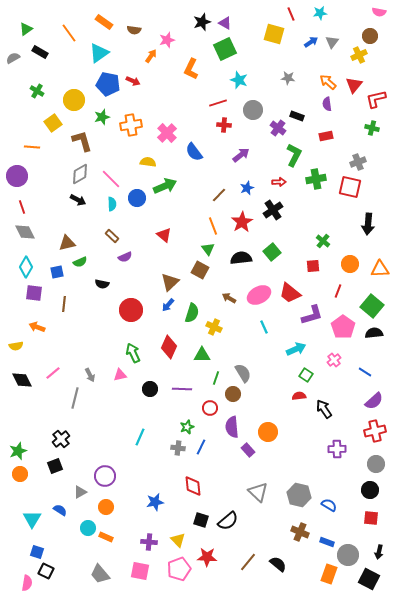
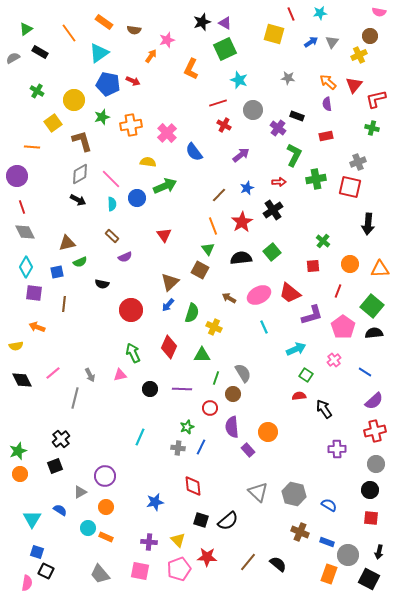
red cross at (224, 125): rotated 24 degrees clockwise
red triangle at (164, 235): rotated 14 degrees clockwise
gray hexagon at (299, 495): moved 5 px left, 1 px up
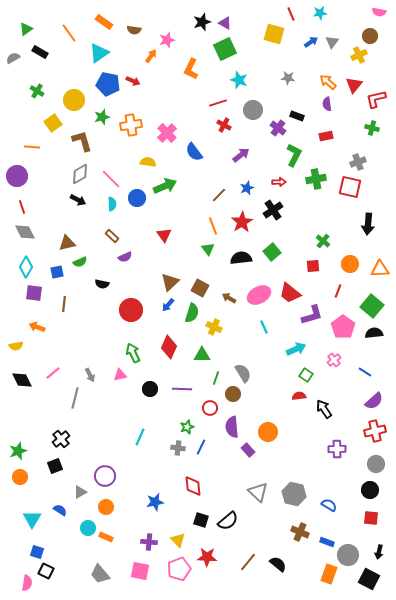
brown square at (200, 270): moved 18 px down
orange circle at (20, 474): moved 3 px down
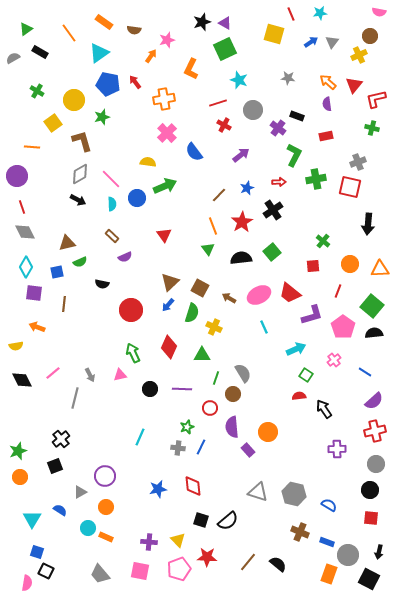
red arrow at (133, 81): moved 2 px right, 1 px down; rotated 152 degrees counterclockwise
orange cross at (131, 125): moved 33 px right, 26 px up
gray triangle at (258, 492): rotated 25 degrees counterclockwise
blue star at (155, 502): moved 3 px right, 13 px up
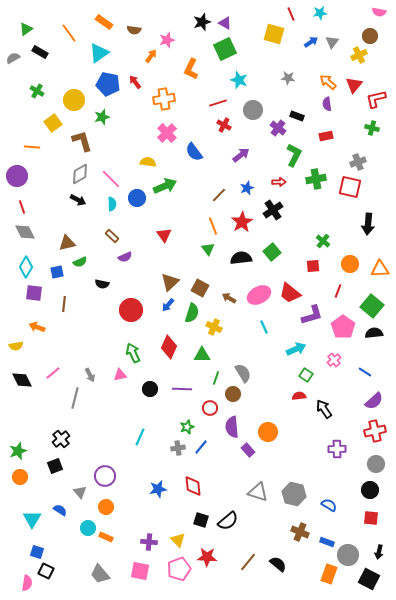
blue line at (201, 447): rotated 14 degrees clockwise
gray cross at (178, 448): rotated 16 degrees counterclockwise
gray triangle at (80, 492): rotated 40 degrees counterclockwise
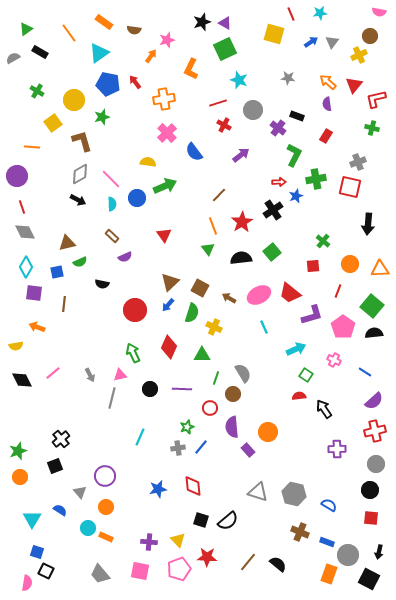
red rectangle at (326, 136): rotated 48 degrees counterclockwise
blue star at (247, 188): moved 49 px right, 8 px down
red circle at (131, 310): moved 4 px right
pink cross at (334, 360): rotated 24 degrees counterclockwise
gray line at (75, 398): moved 37 px right
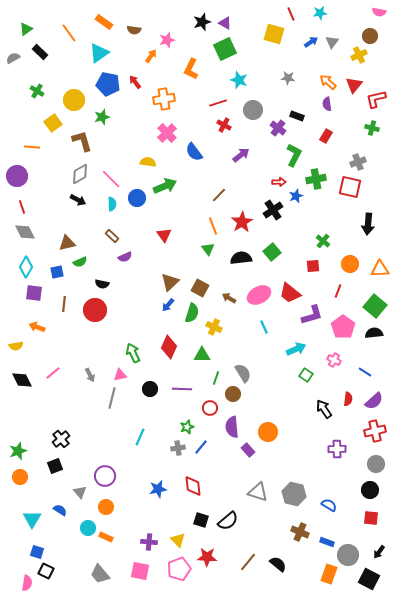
black rectangle at (40, 52): rotated 14 degrees clockwise
green square at (372, 306): moved 3 px right
red circle at (135, 310): moved 40 px left
red semicircle at (299, 396): moved 49 px right, 3 px down; rotated 104 degrees clockwise
black arrow at (379, 552): rotated 24 degrees clockwise
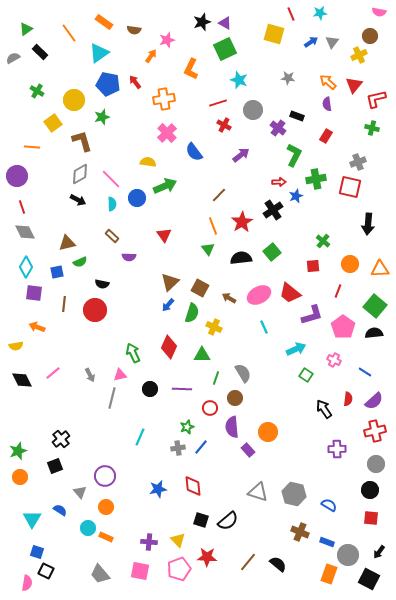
purple semicircle at (125, 257): moved 4 px right; rotated 24 degrees clockwise
brown circle at (233, 394): moved 2 px right, 4 px down
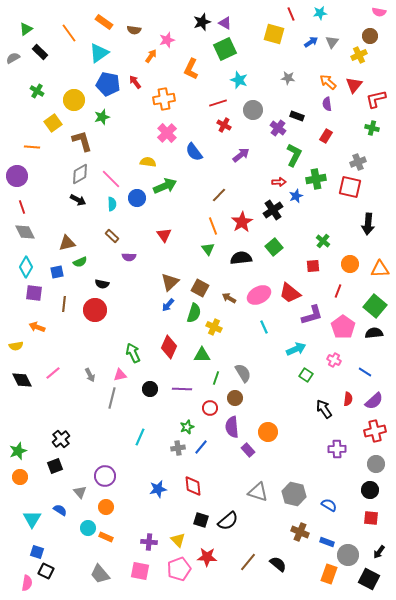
green square at (272, 252): moved 2 px right, 5 px up
green semicircle at (192, 313): moved 2 px right
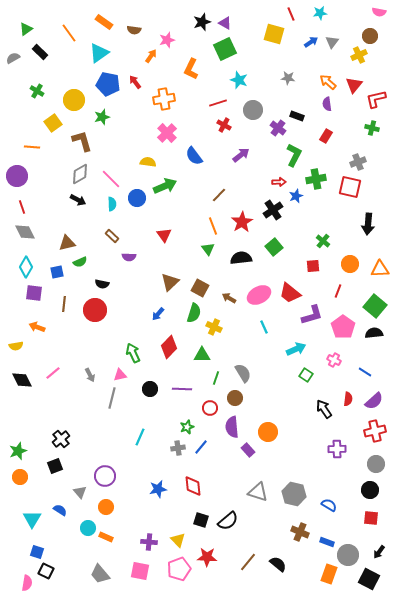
blue semicircle at (194, 152): moved 4 px down
blue arrow at (168, 305): moved 10 px left, 9 px down
red diamond at (169, 347): rotated 20 degrees clockwise
